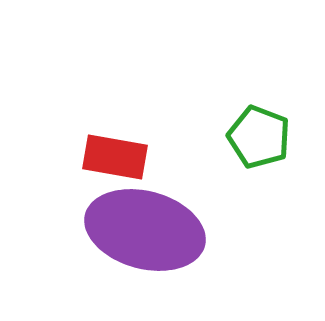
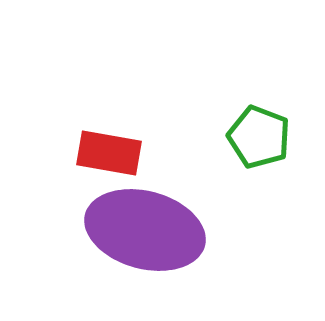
red rectangle: moved 6 px left, 4 px up
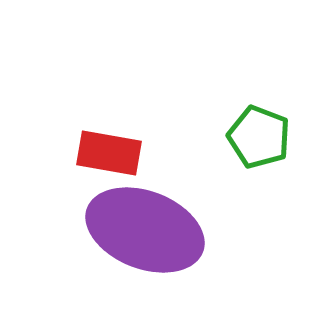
purple ellipse: rotated 6 degrees clockwise
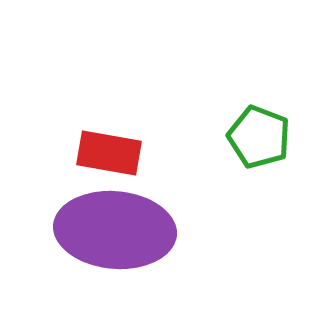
purple ellipse: moved 30 px left; rotated 16 degrees counterclockwise
